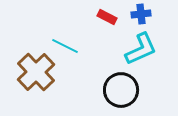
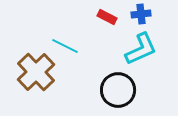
black circle: moved 3 px left
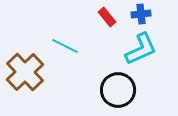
red rectangle: rotated 24 degrees clockwise
brown cross: moved 11 px left
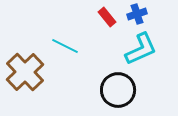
blue cross: moved 4 px left; rotated 12 degrees counterclockwise
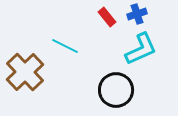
black circle: moved 2 px left
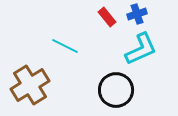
brown cross: moved 5 px right, 13 px down; rotated 12 degrees clockwise
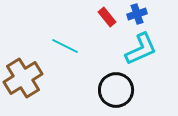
brown cross: moved 7 px left, 7 px up
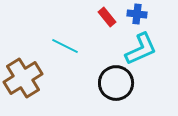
blue cross: rotated 24 degrees clockwise
black circle: moved 7 px up
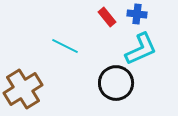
brown cross: moved 11 px down
